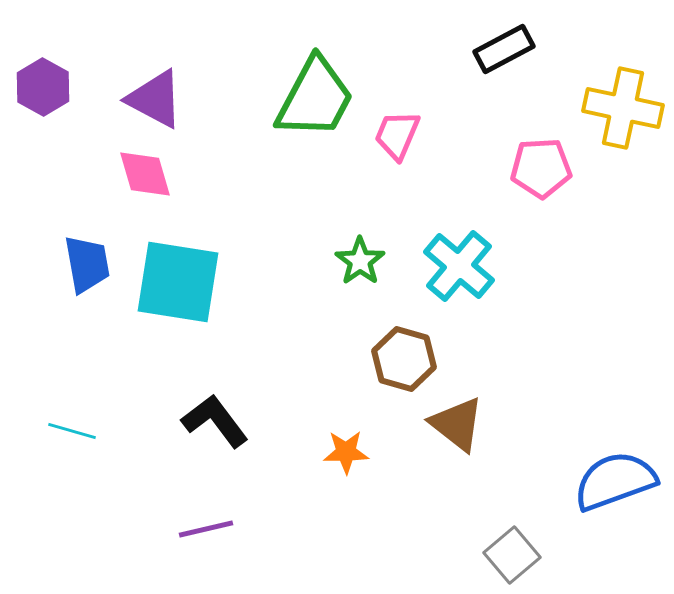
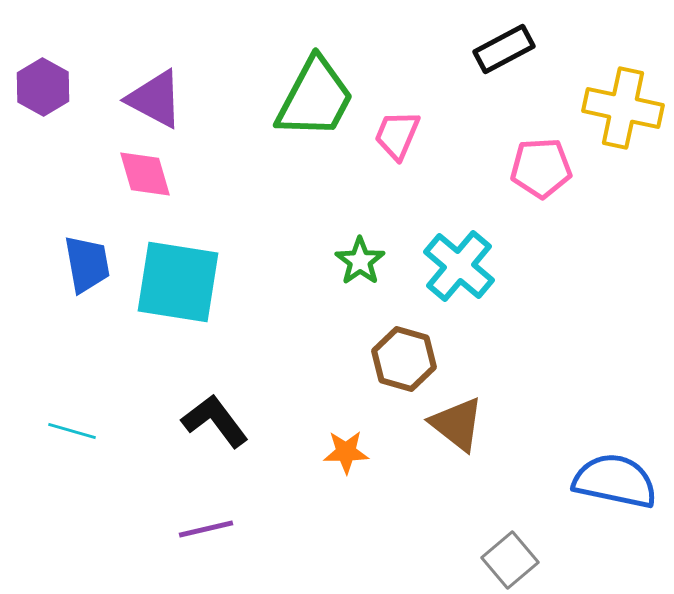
blue semicircle: rotated 32 degrees clockwise
gray square: moved 2 px left, 5 px down
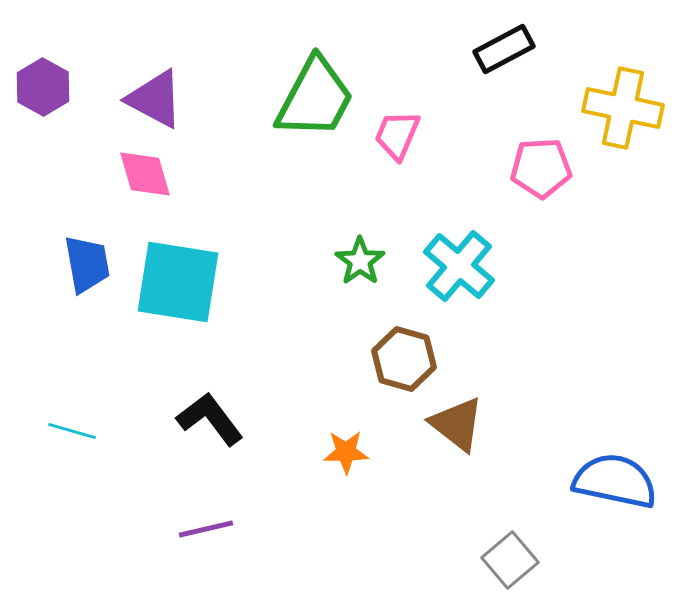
black L-shape: moved 5 px left, 2 px up
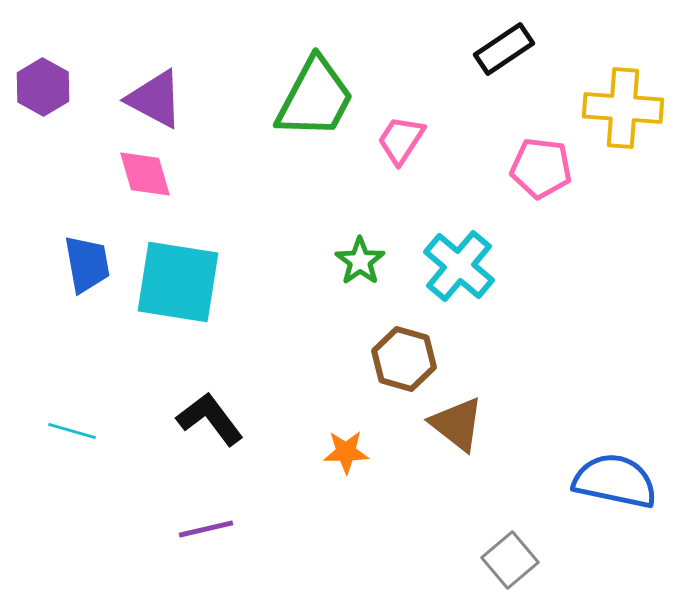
black rectangle: rotated 6 degrees counterclockwise
yellow cross: rotated 8 degrees counterclockwise
pink trapezoid: moved 4 px right, 5 px down; rotated 10 degrees clockwise
pink pentagon: rotated 10 degrees clockwise
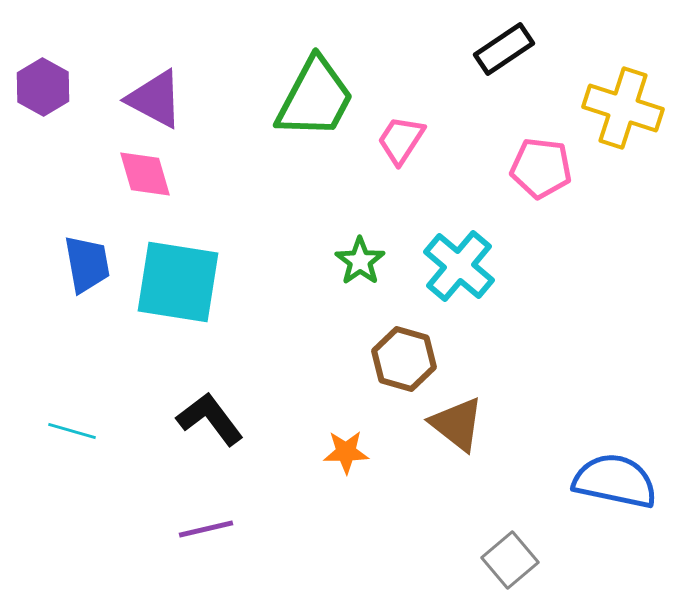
yellow cross: rotated 14 degrees clockwise
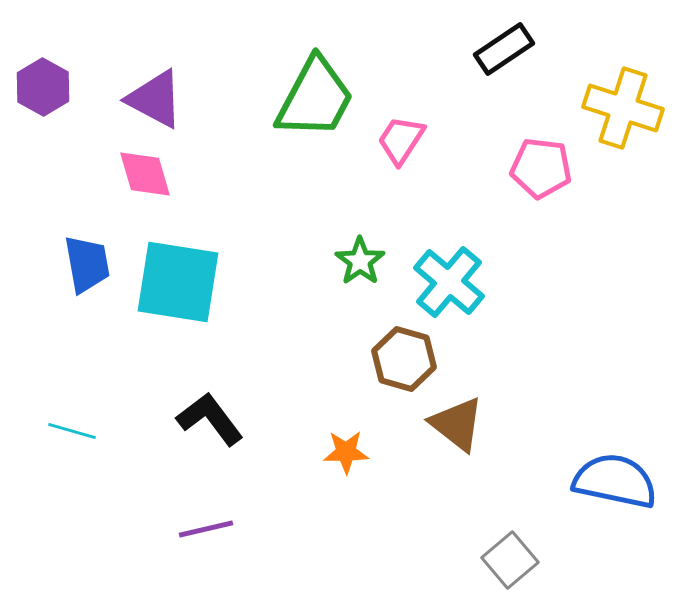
cyan cross: moved 10 px left, 16 px down
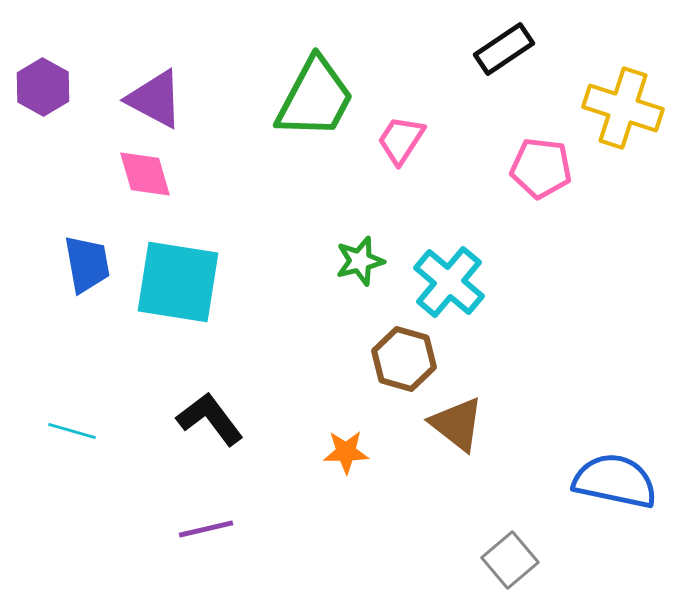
green star: rotated 21 degrees clockwise
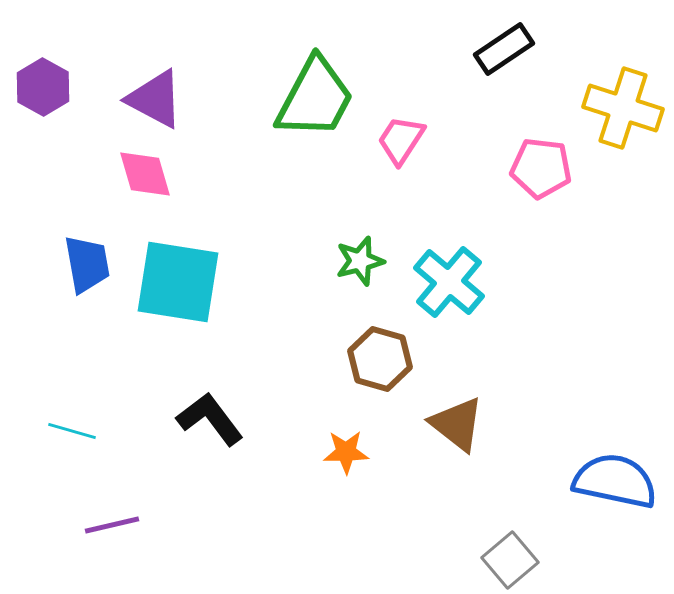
brown hexagon: moved 24 px left
purple line: moved 94 px left, 4 px up
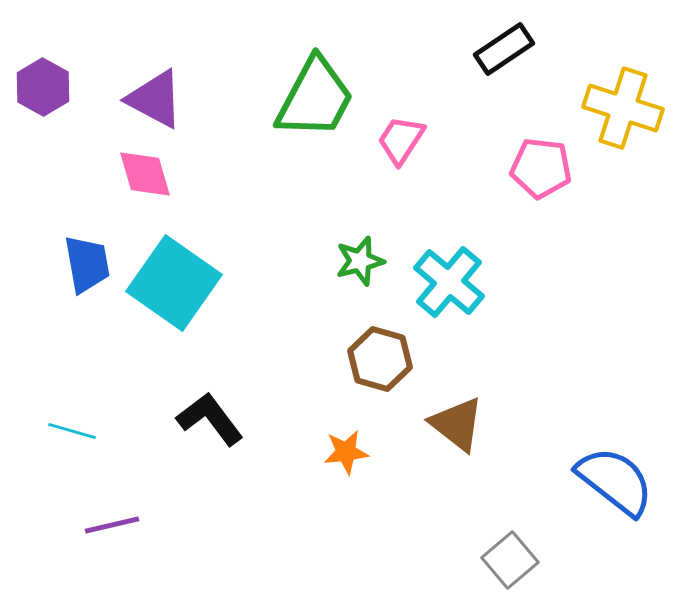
cyan square: moved 4 px left, 1 px down; rotated 26 degrees clockwise
orange star: rotated 6 degrees counterclockwise
blue semicircle: rotated 26 degrees clockwise
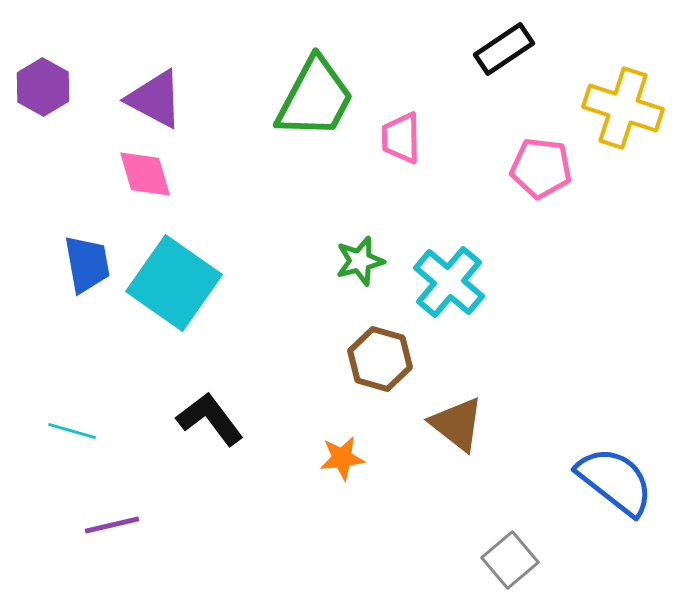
pink trapezoid: moved 2 px up; rotated 34 degrees counterclockwise
orange star: moved 4 px left, 6 px down
